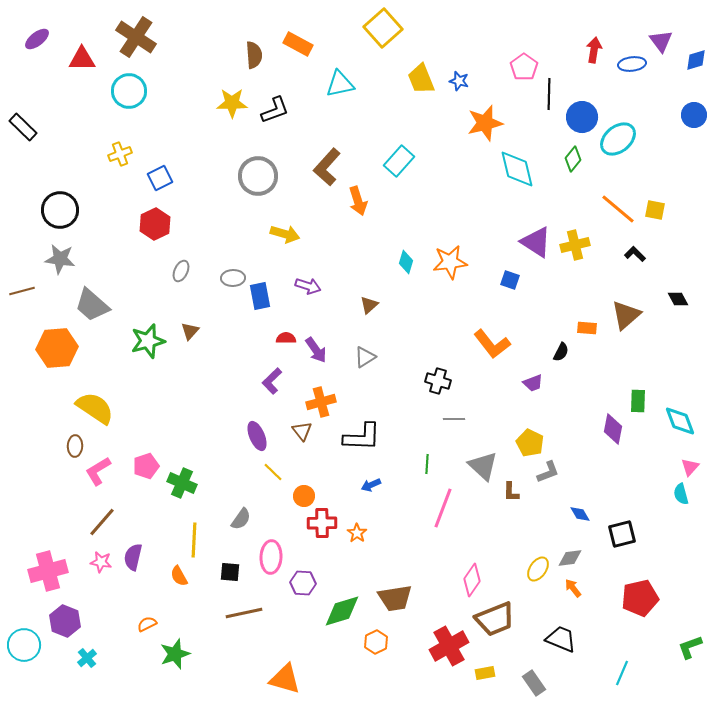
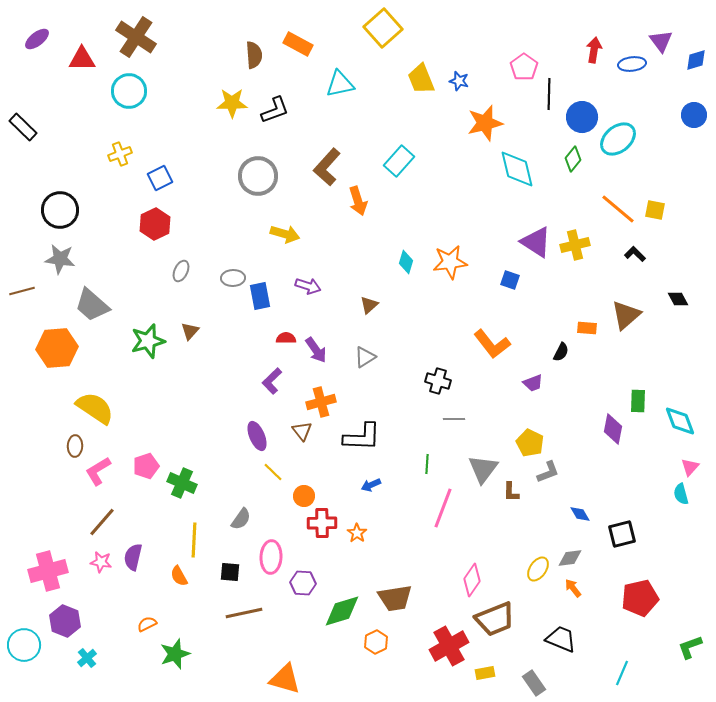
gray triangle at (483, 466): moved 3 px down; rotated 24 degrees clockwise
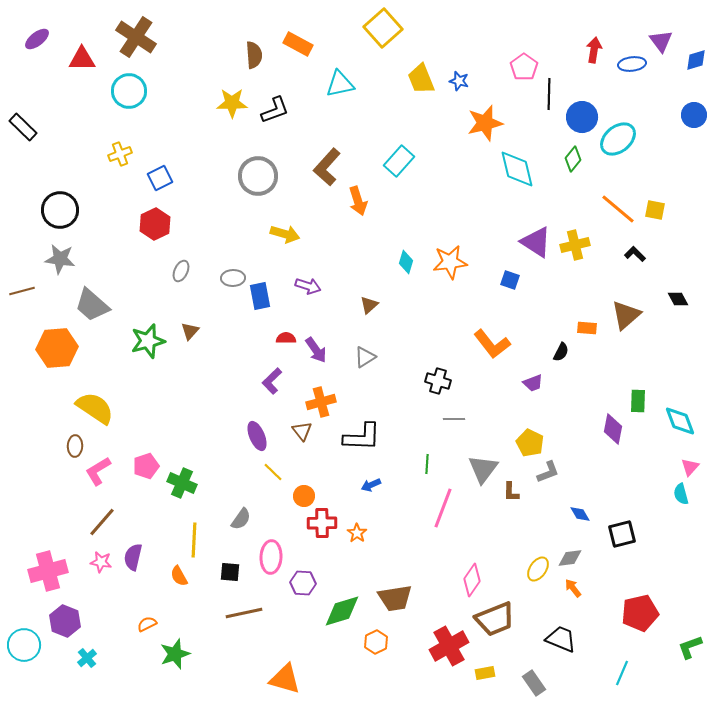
red pentagon at (640, 598): moved 15 px down
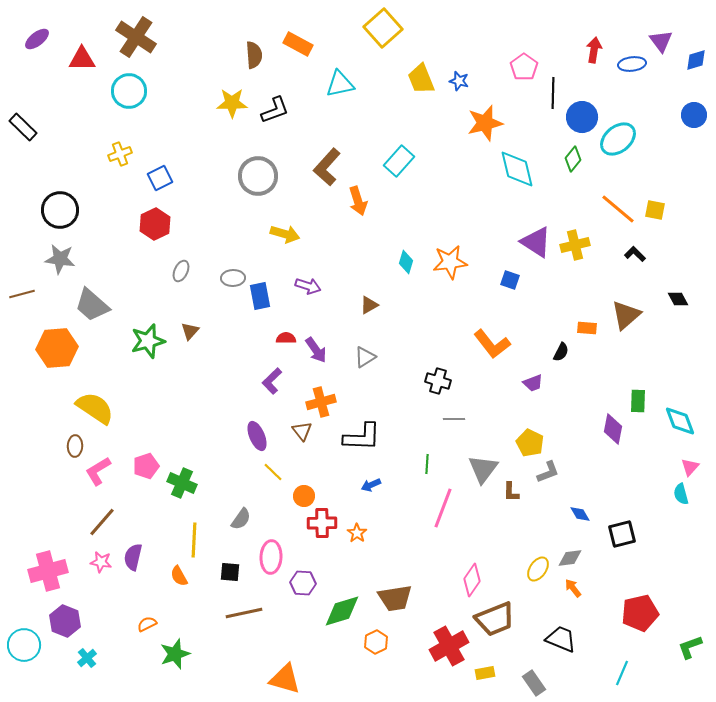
black line at (549, 94): moved 4 px right, 1 px up
brown line at (22, 291): moved 3 px down
brown triangle at (369, 305): rotated 12 degrees clockwise
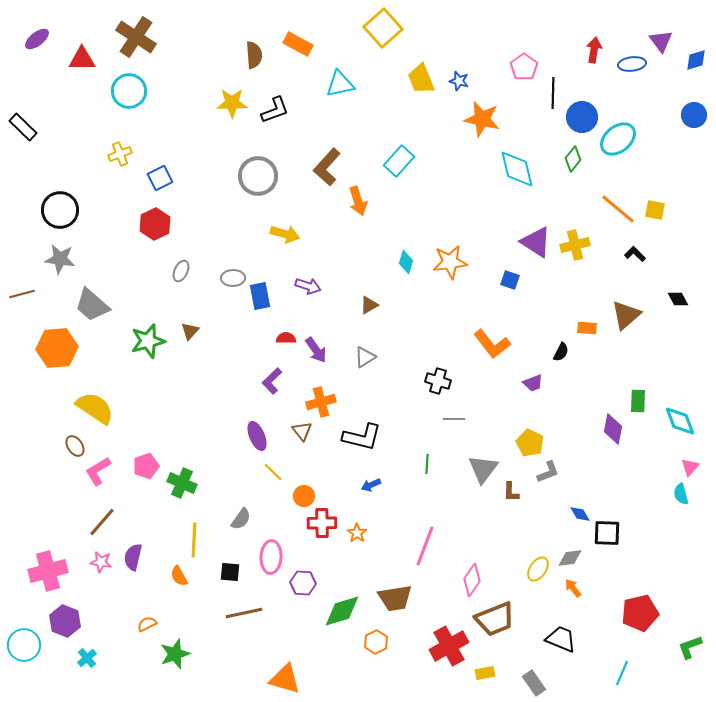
orange star at (485, 123): moved 3 px left, 4 px up; rotated 27 degrees clockwise
black L-shape at (362, 437): rotated 12 degrees clockwise
brown ellipse at (75, 446): rotated 35 degrees counterclockwise
pink line at (443, 508): moved 18 px left, 38 px down
black square at (622, 534): moved 15 px left, 1 px up; rotated 16 degrees clockwise
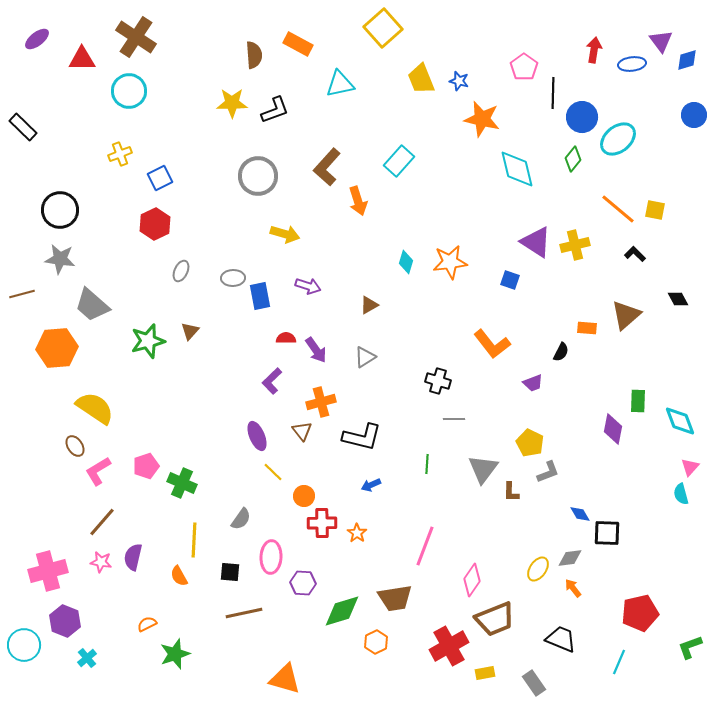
blue diamond at (696, 60): moved 9 px left
cyan line at (622, 673): moved 3 px left, 11 px up
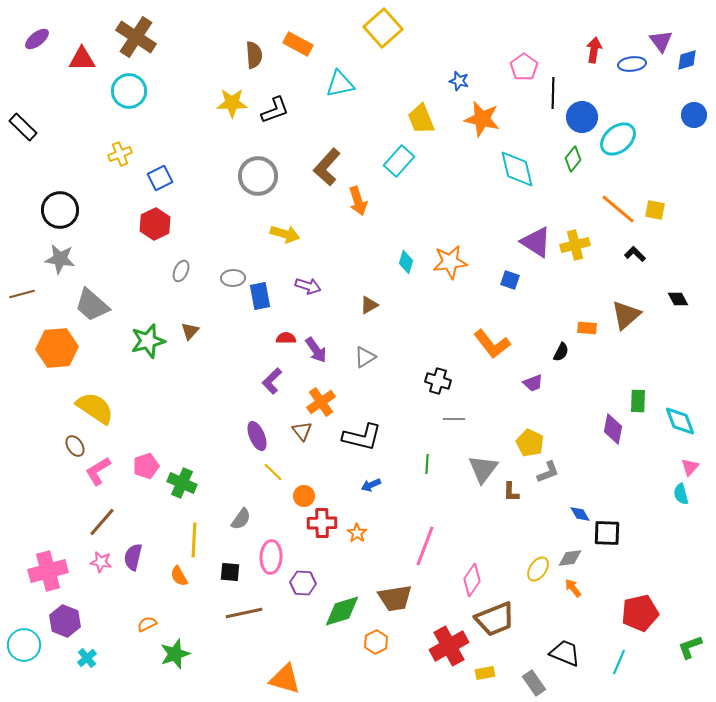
yellow trapezoid at (421, 79): moved 40 px down
orange cross at (321, 402): rotated 20 degrees counterclockwise
black trapezoid at (561, 639): moved 4 px right, 14 px down
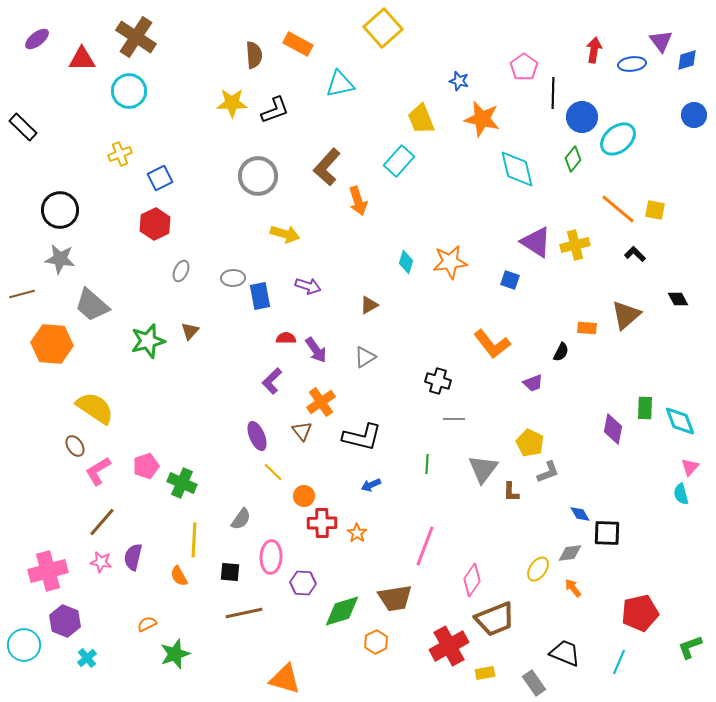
orange hexagon at (57, 348): moved 5 px left, 4 px up; rotated 9 degrees clockwise
green rectangle at (638, 401): moved 7 px right, 7 px down
gray diamond at (570, 558): moved 5 px up
